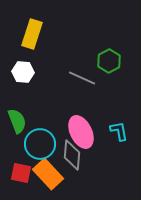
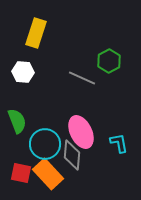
yellow rectangle: moved 4 px right, 1 px up
cyan L-shape: moved 12 px down
cyan circle: moved 5 px right
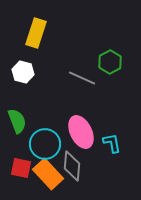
green hexagon: moved 1 px right, 1 px down
white hexagon: rotated 10 degrees clockwise
cyan L-shape: moved 7 px left
gray diamond: moved 11 px down
red square: moved 5 px up
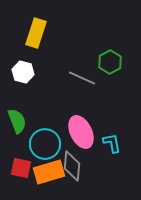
orange rectangle: moved 1 px right, 2 px up; rotated 64 degrees counterclockwise
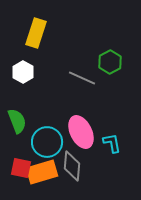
white hexagon: rotated 15 degrees clockwise
cyan circle: moved 2 px right, 2 px up
orange rectangle: moved 7 px left
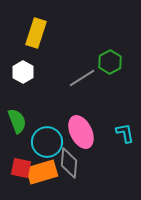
gray line: rotated 56 degrees counterclockwise
cyan L-shape: moved 13 px right, 10 px up
gray diamond: moved 3 px left, 3 px up
